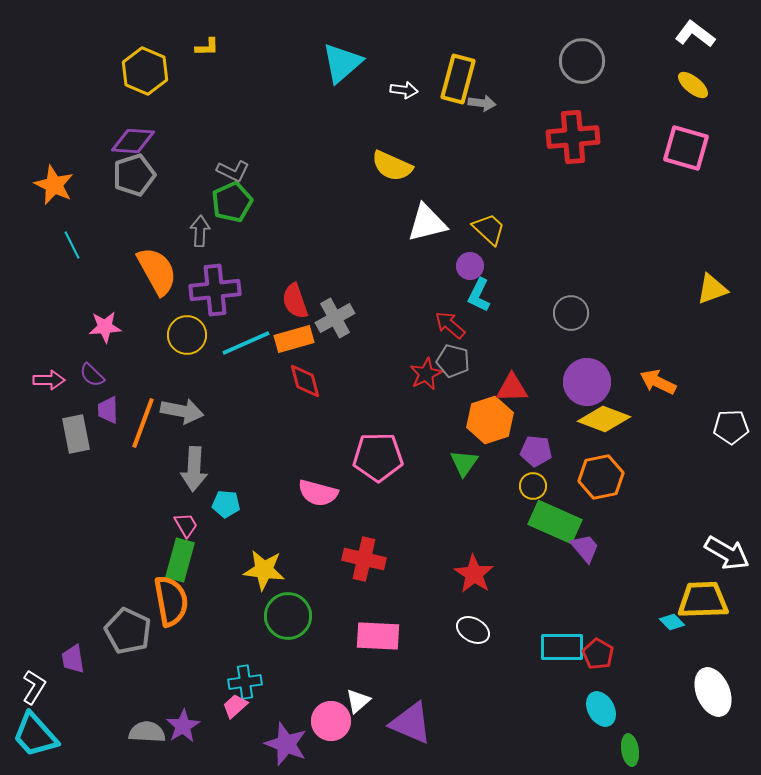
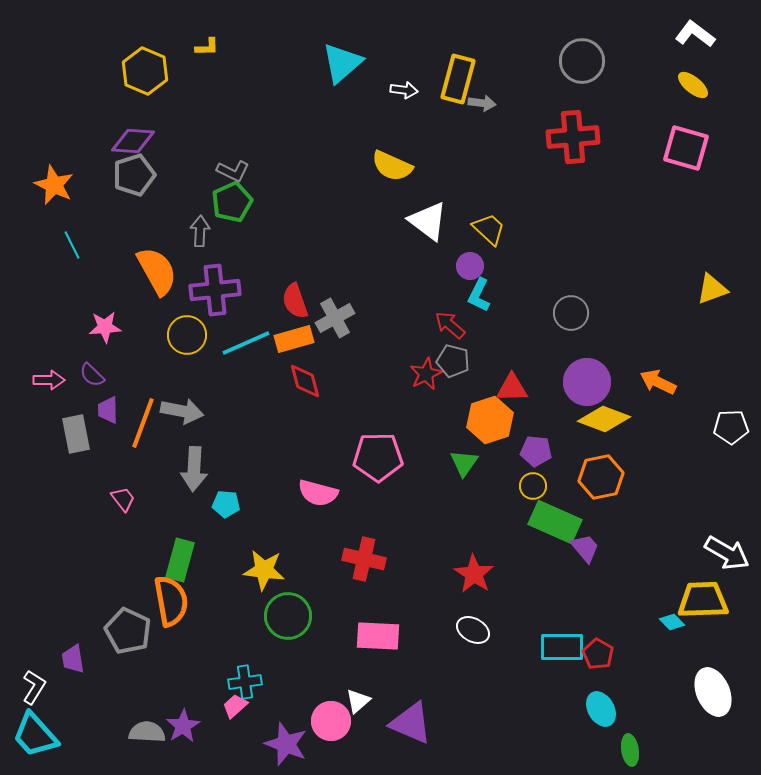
white triangle at (427, 223): moved 1 px right, 2 px up; rotated 51 degrees clockwise
pink trapezoid at (186, 525): moved 63 px left, 26 px up; rotated 8 degrees counterclockwise
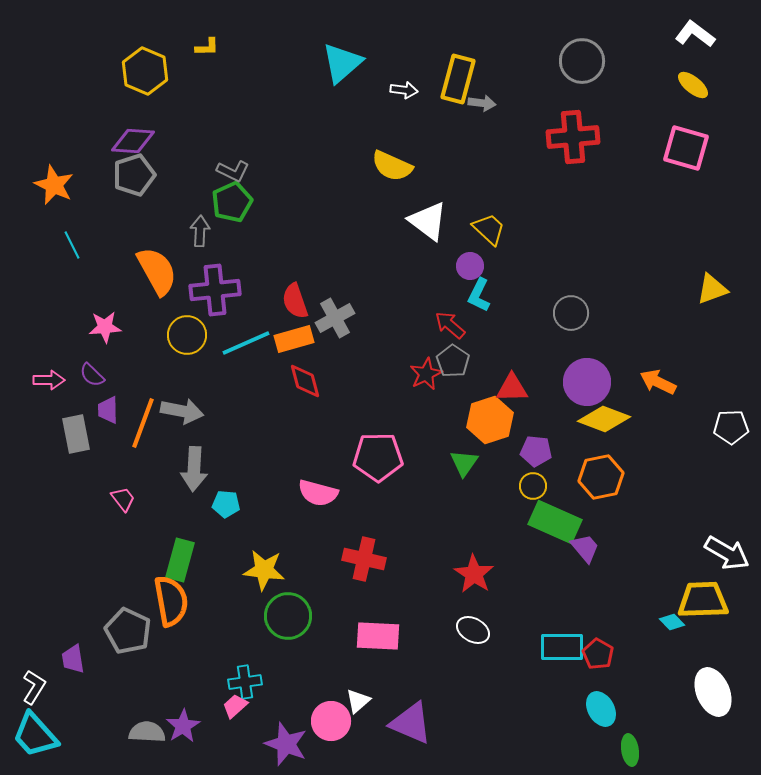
gray pentagon at (453, 361): rotated 20 degrees clockwise
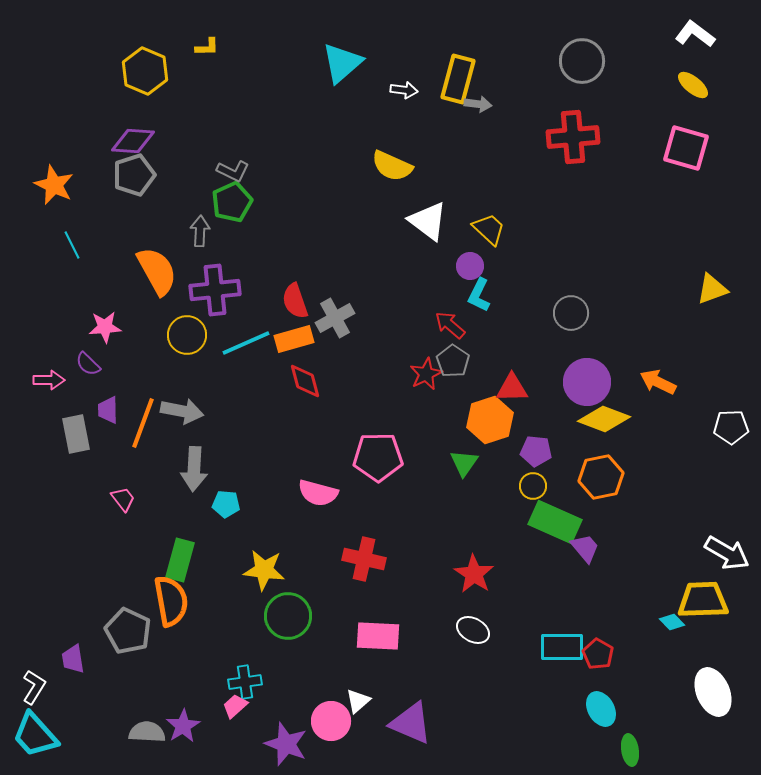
gray arrow at (482, 103): moved 4 px left, 1 px down
purple semicircle at (92, 375): moved 4 px left, 11 px up
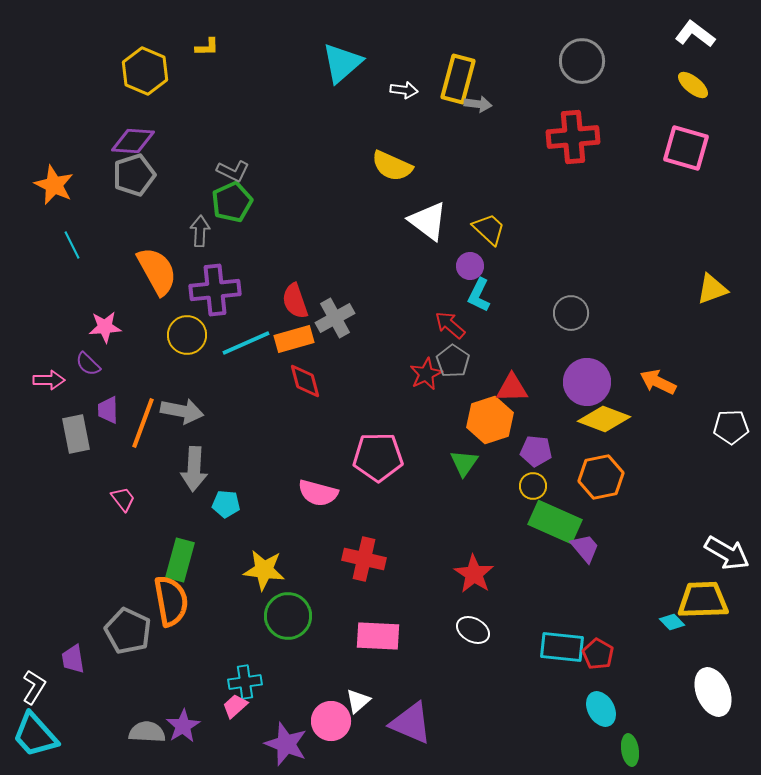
cyan rectangle at (562, 647): rotated 6 degrees clockwise
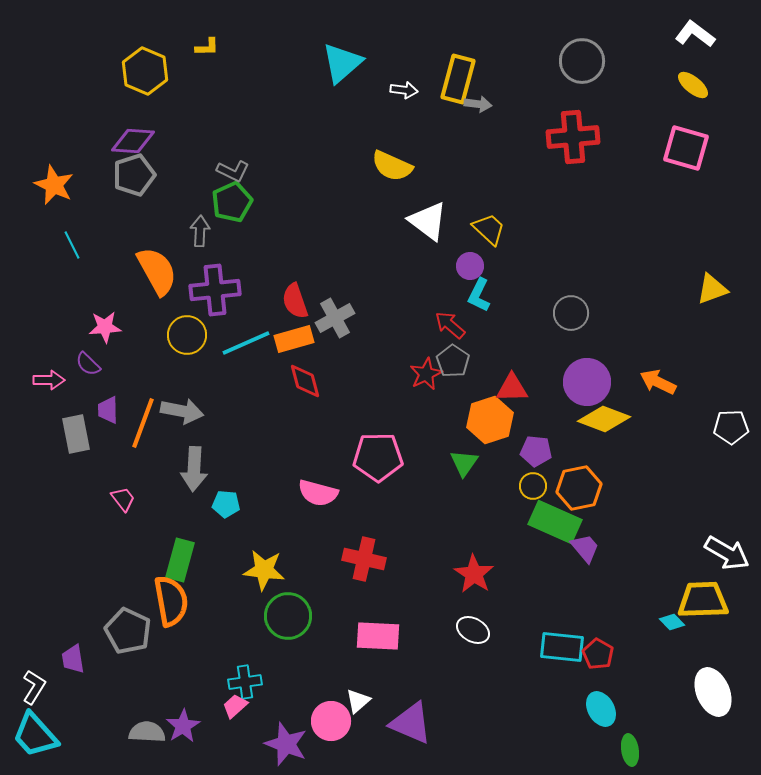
orange hexagon at (601, 477): moved 22 px left, 11 px down
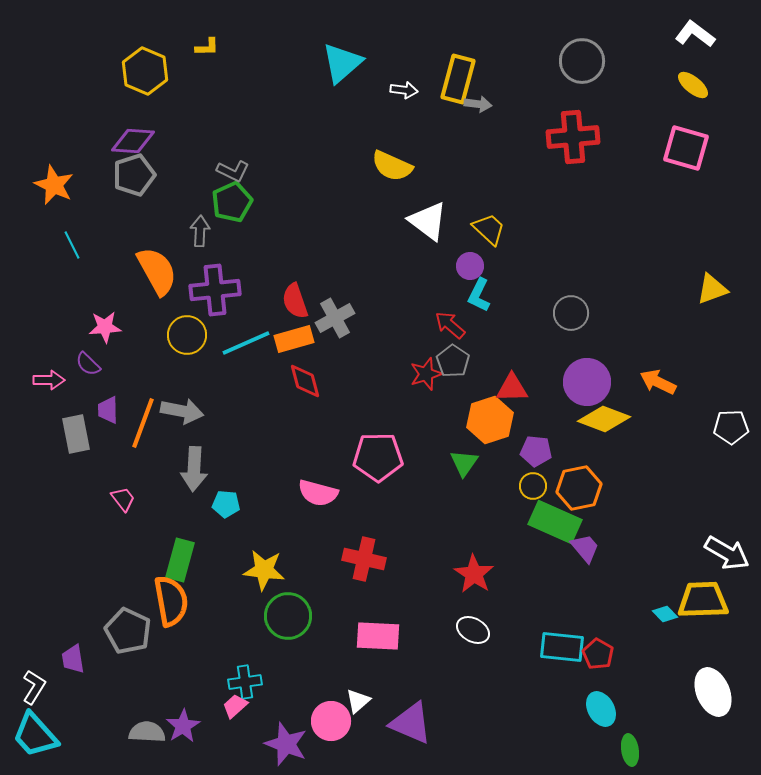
red star at (426, 374): rotated 8 degrees clockwise
cyan diamond at (672, 622): moved 7 px left, 8 px up
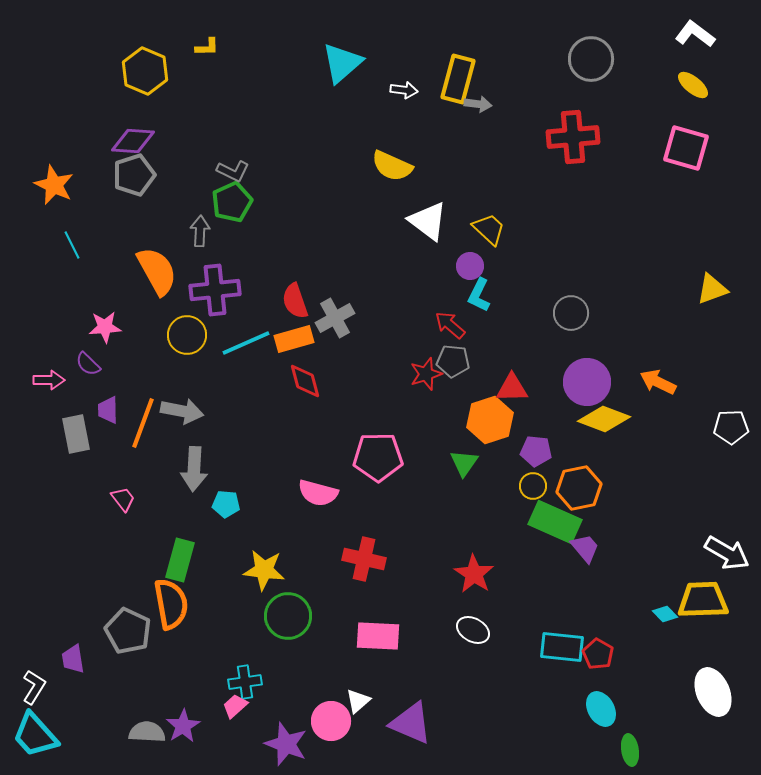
gray circle at (582, 61): moved 9 px right, 2 px up
gray pentagon at (453, 361): rotated 28 degrees counterclockwise
orange semicircle at (171, 601): moved 3 px down
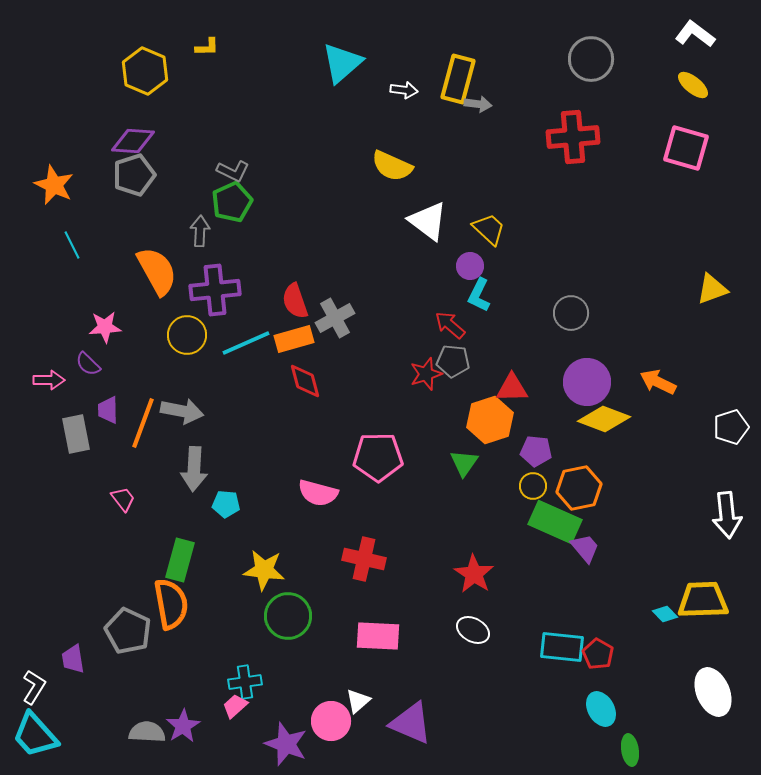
white pentagon at (731, 427): rotated 16 degrees counterclockwise
white arrow at (727, 553): moved 38 px up; rotated 54 degrees clockwise
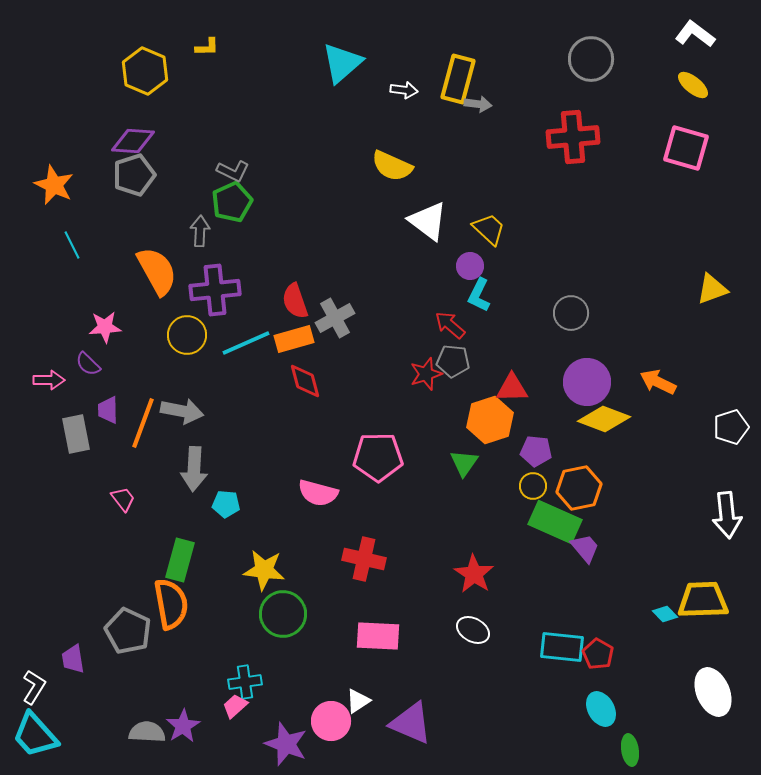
green circle at (288, 616): moved 5 px left, 2 px up
white triangle at (358, 701): rotated 8 degrees clockwise
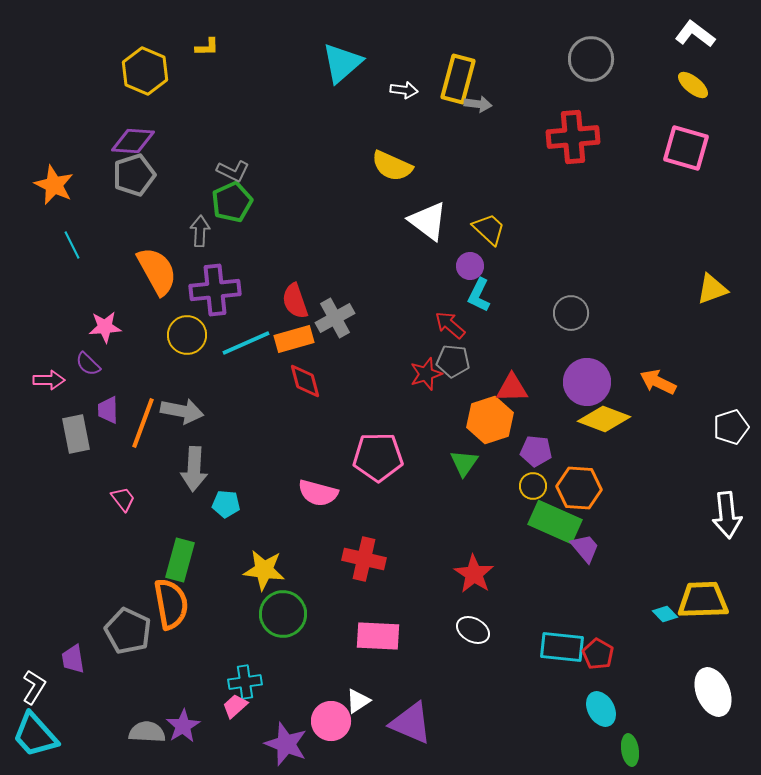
orange hexagon at (579, 488): rotated 15 degrees clockwise
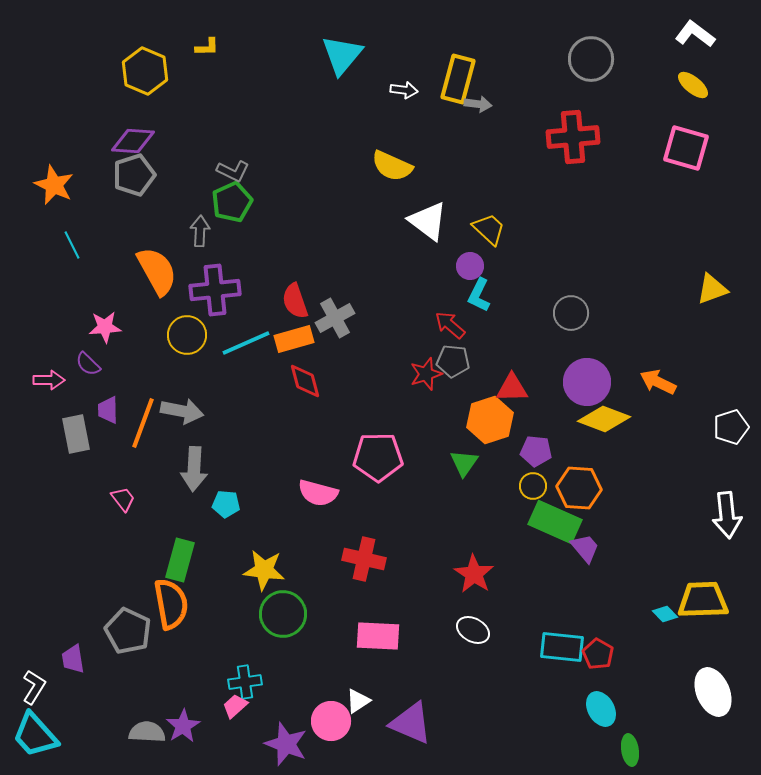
cyan triangle at (342, 63): moved 8 px up; rotated 9 degrees counterclockwise
